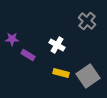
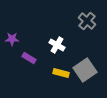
purple rectangle: moved 1 px right, 3 px down
gray square: moved 3 px left, 6 px up
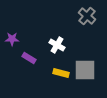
gray cross: moved 5 px up
gray square: rotated 35 degrees clockwise
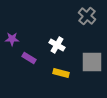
gray square: moved 7 px right, 8 px up
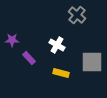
gray cross: moved 10 px left, 1 px up
purple star: moved 1 px down
purple rectangle: rotated 16 degrees clockwise
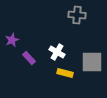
gray cross: rotated 36 degrees counterclockwise
purple star: rotated 24 degrees counterclockwise
white cross: moved 7 px down
yellow rectangle: moved 4 px right
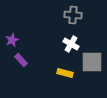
gray cross: moved 4 px left
white cross: moved 14 px right, 8 px up
purple rectangle: moved 8 px left, 2 px down
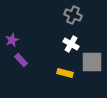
gray cross: rotated 18 degrees clockwise
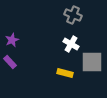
purple rectangle: moved 11 px left, 2 px down
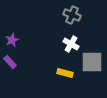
gray cross: moved 1 px left
